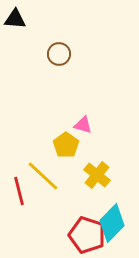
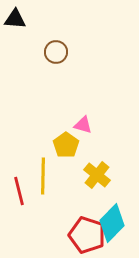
brown circle: moved 3 px left, 2 px up
yellow line: rotated 48 degrees clockwise
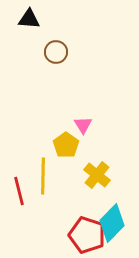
black triangle: moved 14 px right
pink triangle: rotated 42 degrees clockwise
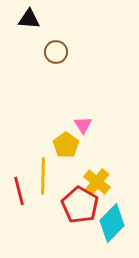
yellow cross: moved 7 px down
red pentagon: moved 7 px left, 30 px up; rotated 12 degrees clockwise
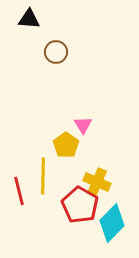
yellow cross: rotated 16 degrees counterclockwise
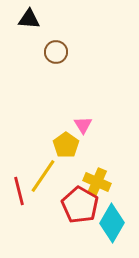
yellow line: rotated 33 degrees clockwise
cyan diamond: rotated 15 degrees counterclockwise
